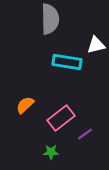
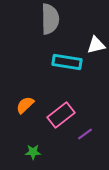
pink rectangle: moved 3 px up
green star: moved 18 px left
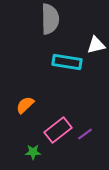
pink rectangle: moved 3 px left, 15 px down
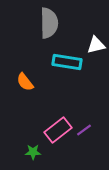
gray semicircle: moved 1 px left, 4 px down
orange semicircle: moved 23 px up; rotated 84 degrees counterclockwise
purple line: moved 1 px left, 4 px up
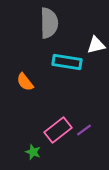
green star: rotated 21 degrees clockwise
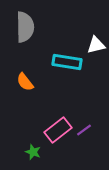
gray semicircle: moved 24 px left, 4 px down
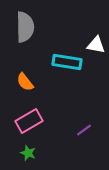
white triangle: rotated 24 degrees clockwise
pink rectangle: moved 29 px left, 9 px up; rotated 8 degrees clockwise
green star: moved 5 px left, 1 px down
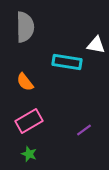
green star: moved 1 px right, 1 px down
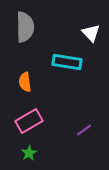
white triangle: moved 5 px left, 12 px up; rotated 36 degrees clockwise
orange semicircle: rotated 30 degrees clockwise
green star: moved 1 px up; rotated 21 degrees clockwise
